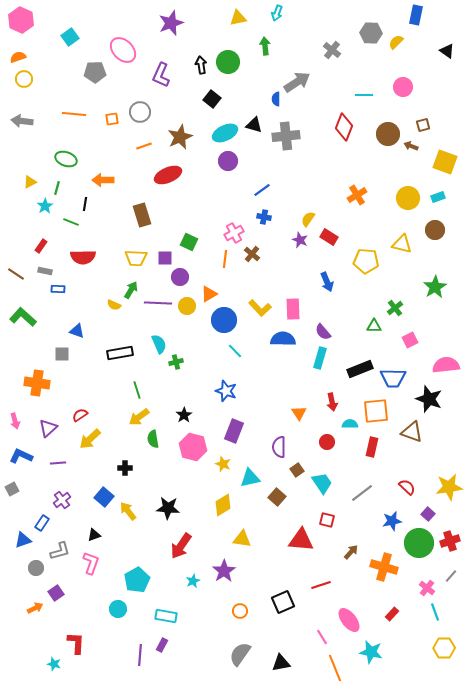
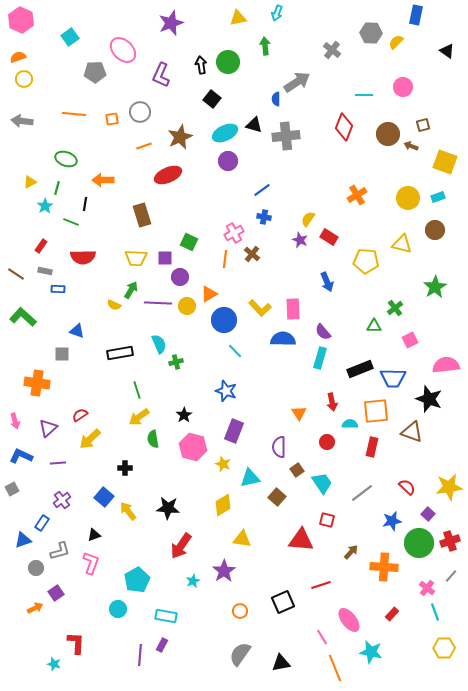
orange cross at (384, 567): rotated 12 degrees counterclockwise
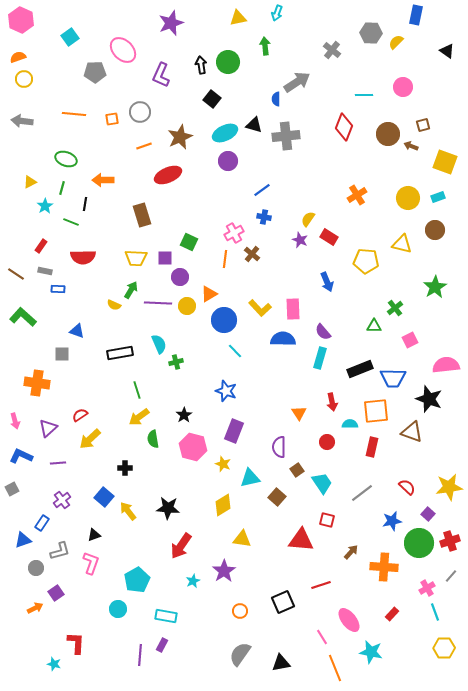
green line at (57, 188): moved 5 px right
pink cross at (427, 588): rotated 21 degrees clockwise
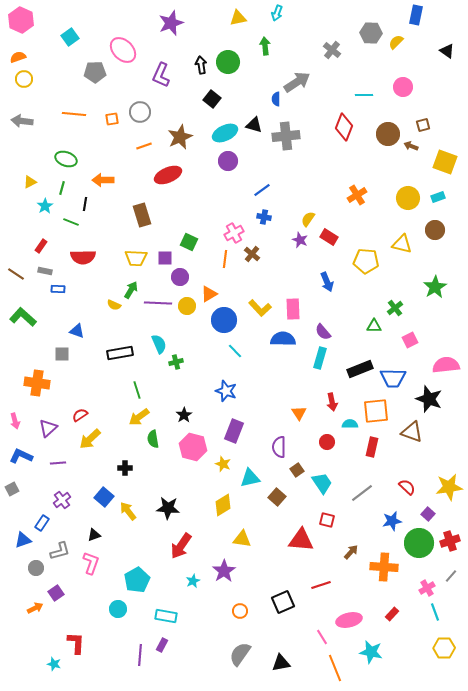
pink ellipse at (349, 620): rotated 65 degrees counterclockwise
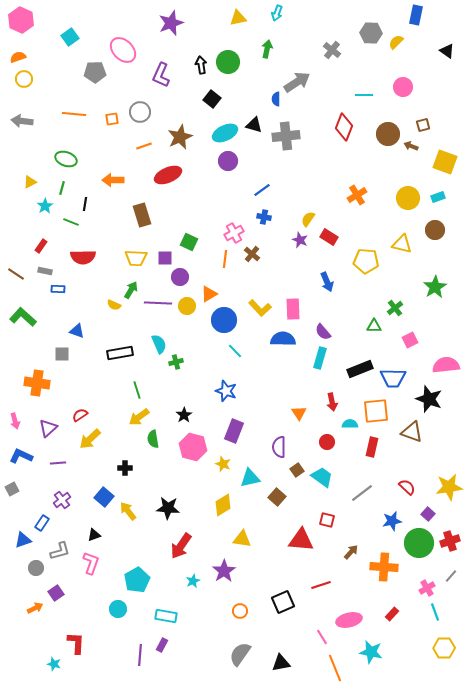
green arrow at (265, 46): moved 2 px right, 3 px down; rotated 18 degrees clockwise
orange arrow at (103, 180): moved 10 px right
cyan trapezoid at (322, 483): moved 6 px up; rotated 20 degrees counterclockwise
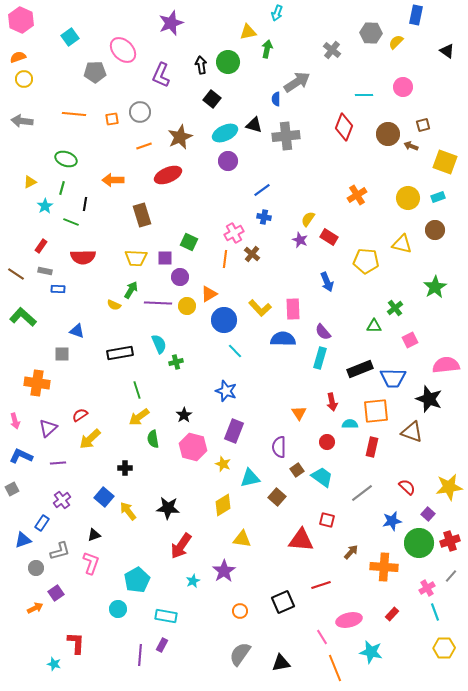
yellow triangle at (238, 18): moved 10 px right, 14 px down
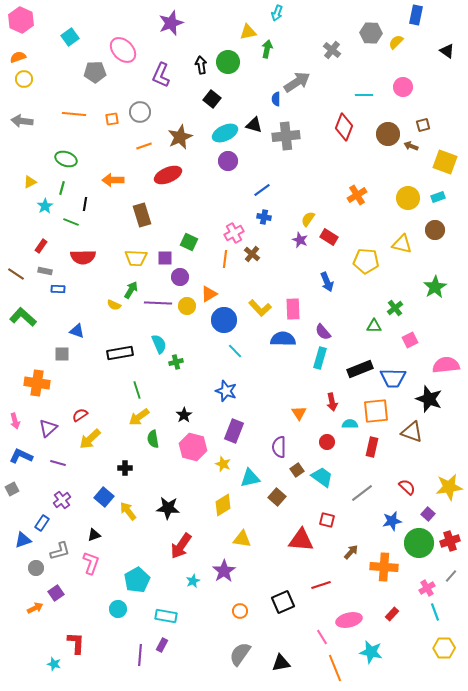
purple line at (58, 463): rotated 21 degrees clockwise
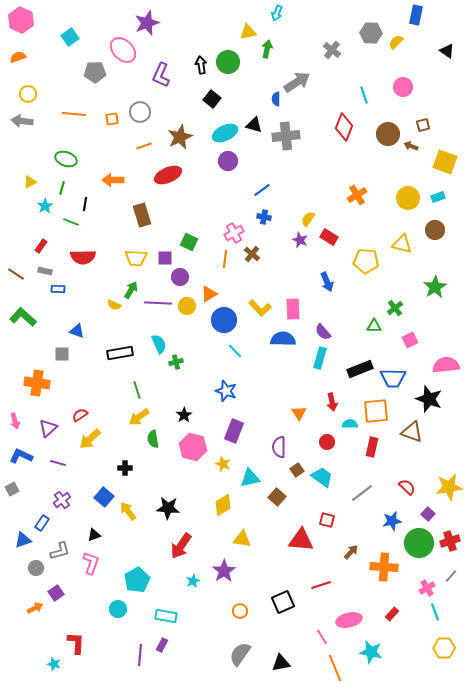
purple star at (171, 23): moved 24 px left
yellow circle at (24, 79): moved 4 px right, 15 px down
cyan line at (364, 95): rotated 72 degrees clockwise
